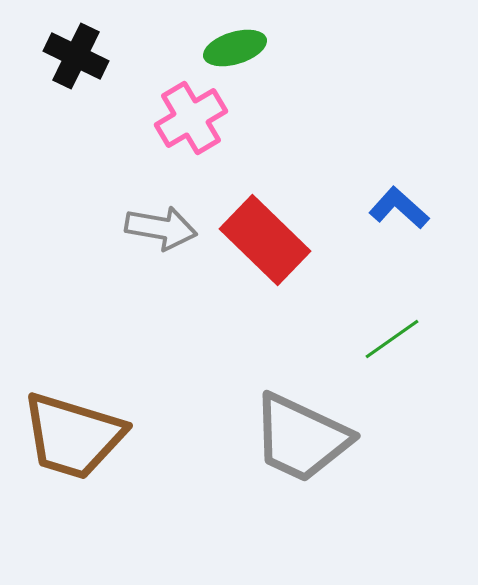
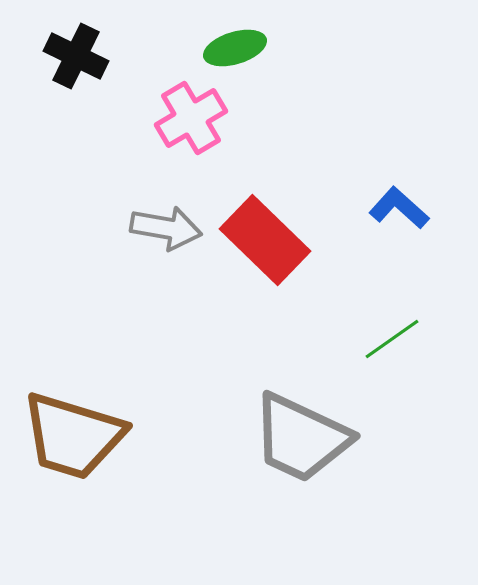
gray arrow: moved 5 px right
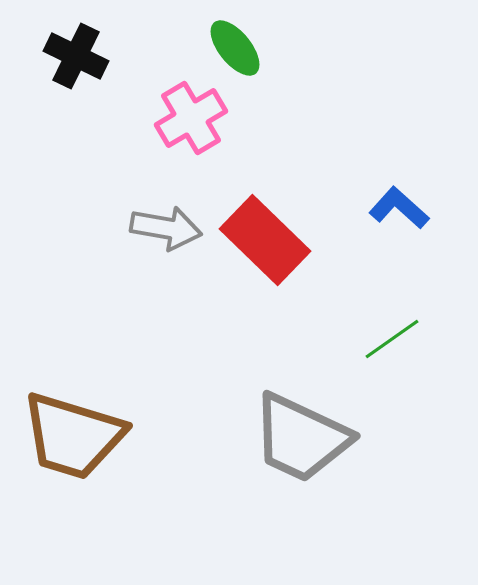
green ellipse: rotated 68 degrees clockwise
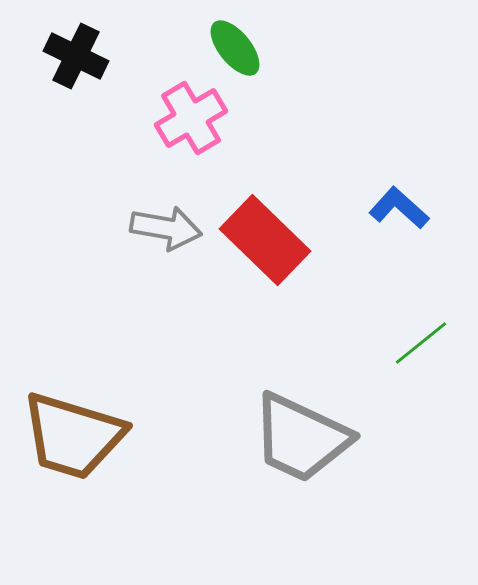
green line: moved 29 px right, 4 px down; rotated 4 degrees counterclockwise
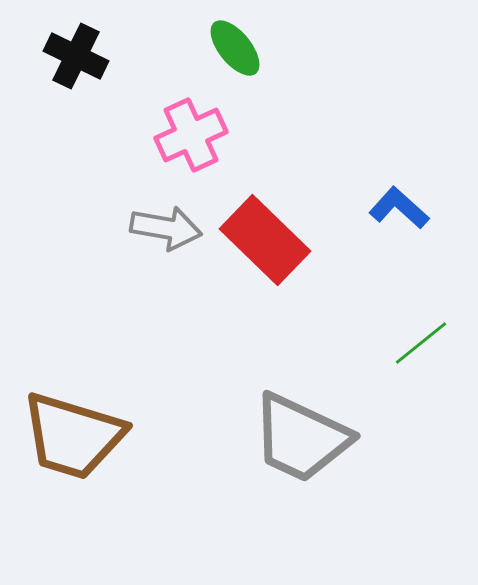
pink cross: moved 17 px down; rotated 6 degrees clockwise
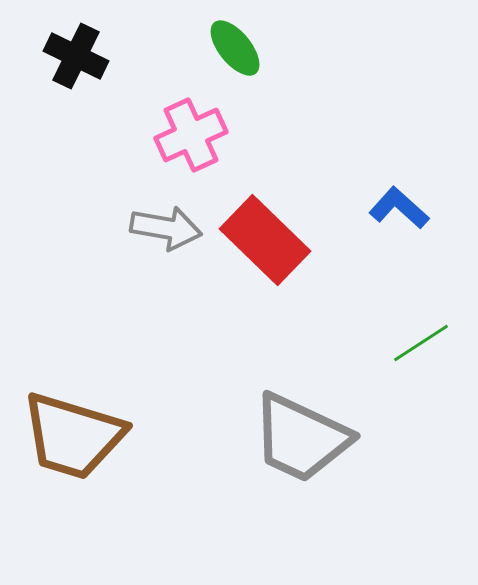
green line: rotated 6 degrees clockwise
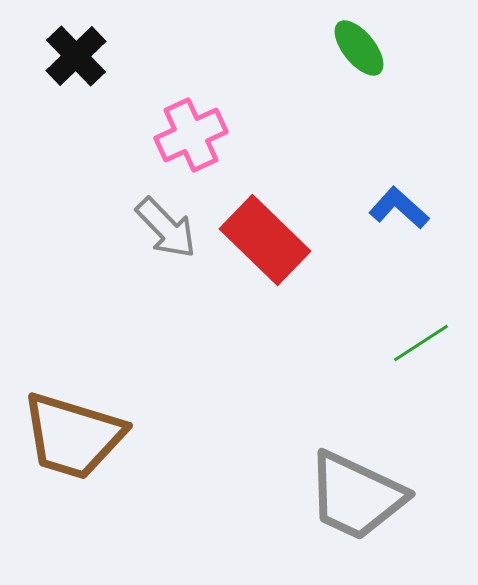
green ellipse: moved 124 px right
black cross: rotated 20 degrees clockwise
gray arrow: rotated 36 degrees clockwise
gray trapezoid: moved 55 px right, 58 px down
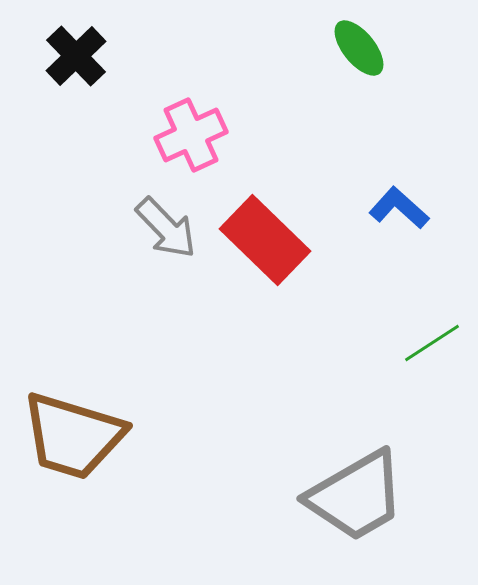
green line: moved 11 px right
gray trapezoid: rotated 55 degrees counterclockwise
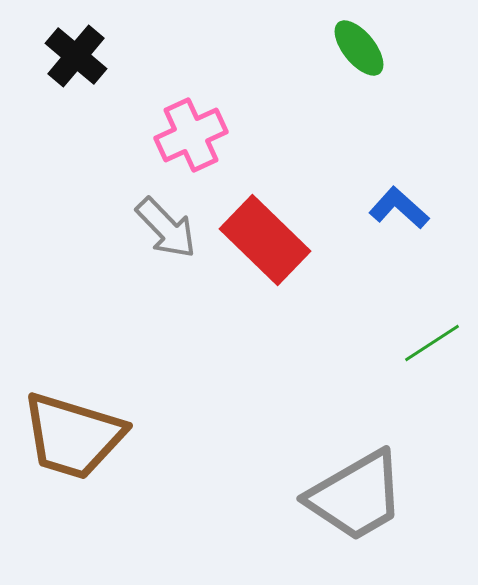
black cross: rotated 6 degrees counterclockwise
